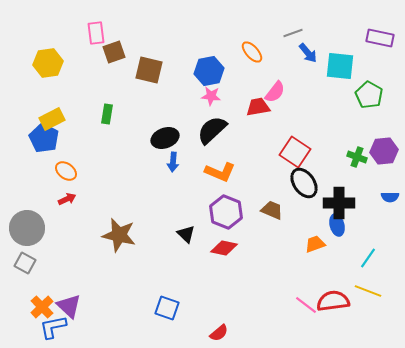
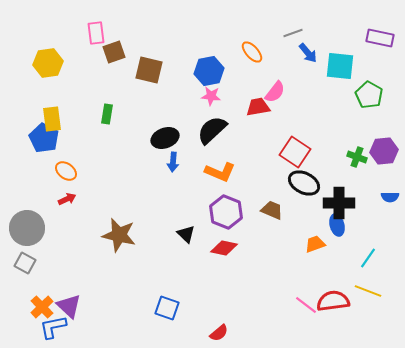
yellow rectangle at (52, 119): rotated 70 degrees counterclockwise
black ellipse at (304, 183): rotated 28 degrees counterclockwise
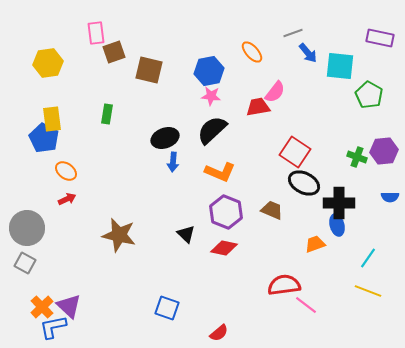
red semicircle at (333, 301): moved 49 px left, 16 px up
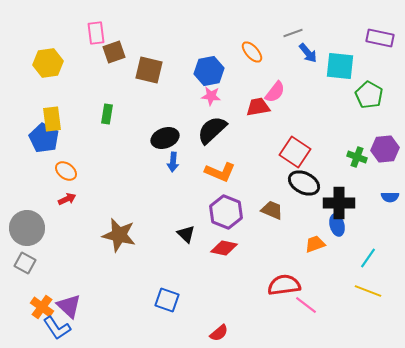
purple hexagon at (384, 151): moved 1 px right, 2 px up
orange cross at (42, 307): rotated 10 degrees counterclockwise
blue square at (167, 308): moved 8 px up
blue L-shape at (53, 327): moved 4 px right, 1 px down; rotated 112 degrees counterclockwise
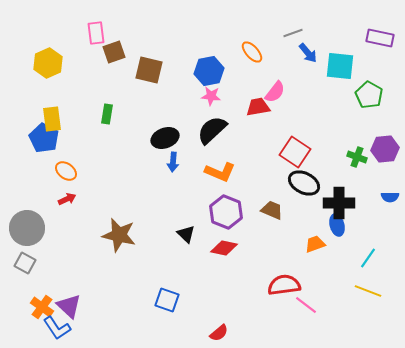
yellow hexagon at (48, 63): rotated 16 degrees counterclockwise
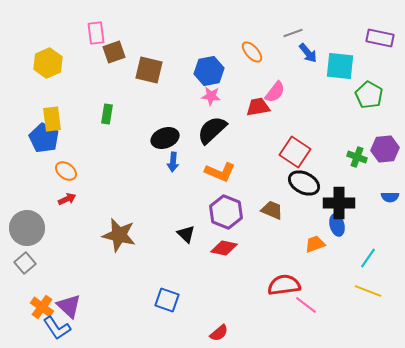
gray square at (25, 263): rotated 20 degrees clockwise
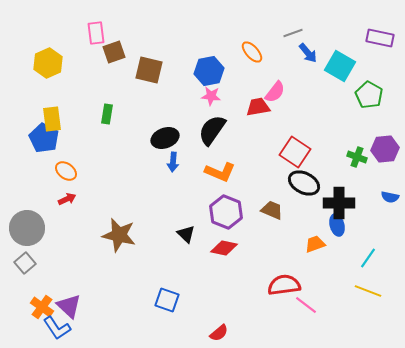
cyan square at (340, 66): rotated 24 degrees clockwise
black semicircle at (212, 130): rotated 12 degrees counterclockwise
blue semicircle at (390, 197): rotated 12 degrees clockwise
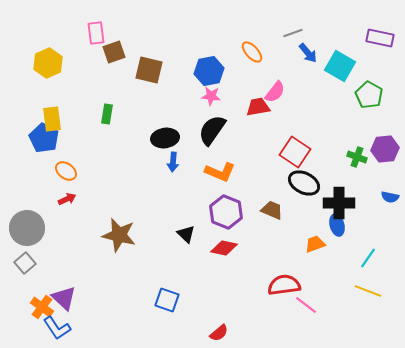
black ellipse at (165, 138): rotated 12 degrees clockwise
purple triangle at (69, 306): moved 5 px left, 8 px up
